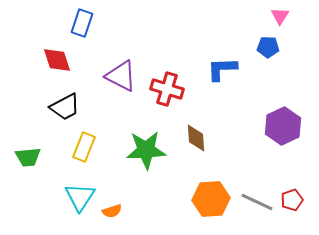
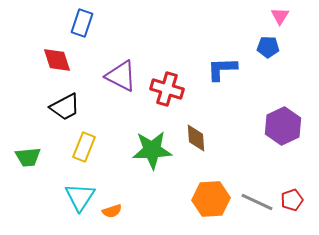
green star: moved 6 px right
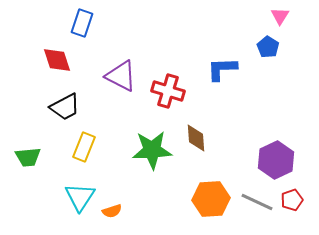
blue pentagon: rotated 30 degrees clockwise
red cross: moved 1 px right, 2 px down
purple hexagon: moved 7 px left, 34 px down
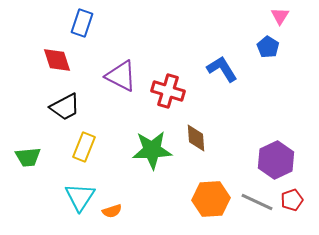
blue L-shape: rotated 60 degrees clockwise
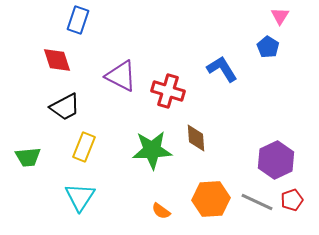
blue rectangle: moved 4 px left, 3 px up
orange semicircle: moved 49 px right; rotated 54 degrees clockwise
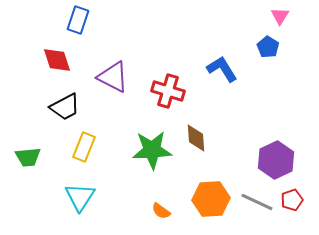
purple triangle: moved 8 px left, 1 px down
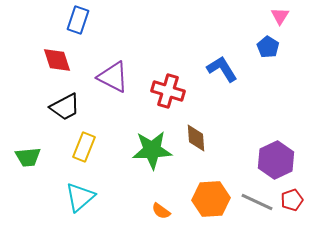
cyan triangle: rotated 16 degrees clockwise
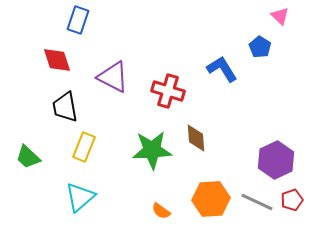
pink triangle: rotated 18 degrees counterclockwise
blue pentagon: moved 8 px left
black trapezoid: rotated 108 degrees clockwise
green trapezoid: rotated 48 degrees clockwise
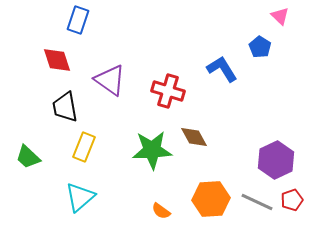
purple triangle: moved 3 px left, 3 px down; rotated 8 degrees clockwise
brown diamond: moved 2 px left, 1 px up; rotated 24 degrees counterclockwise
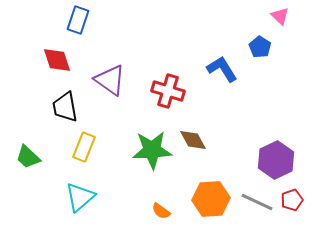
brown diamond: moved 1 px left, 3 px down
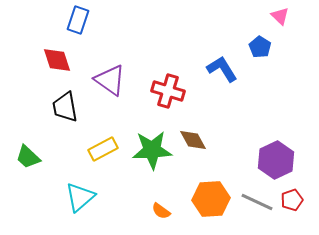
yellow rectangle: moved 19 px right, 2 px down; rotated 40 degrees clockwise
